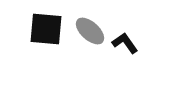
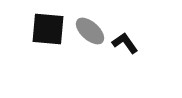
black square: moved 2 px right
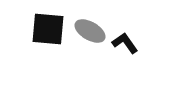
gray ellipse: rotated 12 degrees counterclockwise
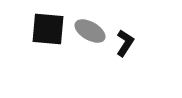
black L-shape: rotated 68 degrees clockwise
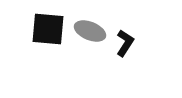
gray ellipse: rotated 8 degrees counterclockwise
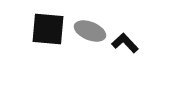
black L-shape: rotated 76 degrees counterclockwise
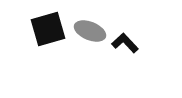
black square: rotated 21 degrees counterclockwise
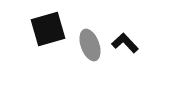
gray ellipse: moved 14 px down; rotated 48 degrees clockwise
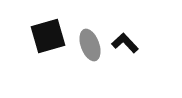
black square: moved 7 px down
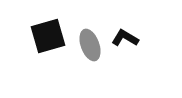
black L-shape: moved 5 px up; rotated 16 degrees counterclockwise
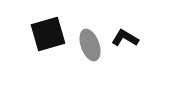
black square: moved 2 px up
